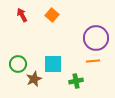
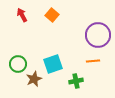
purple circle: moved 2 px right, 3 px up
cyan square: rotated 18 degrees counterclockwise
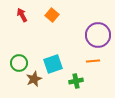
green circle: moved 1 px right, 1 px up
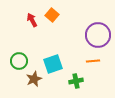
red arrow: moved 10 px right, 5 px down
green circle: moved 2 px up
